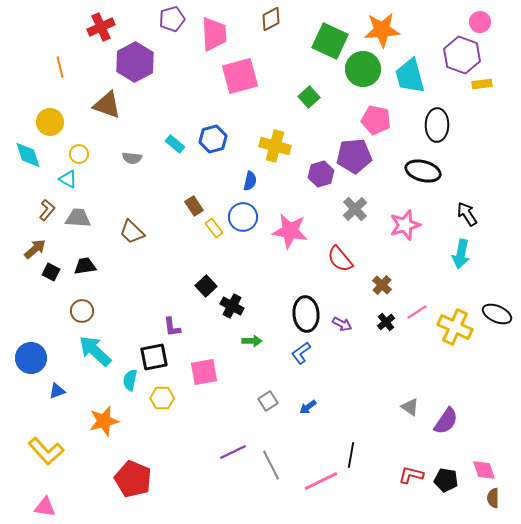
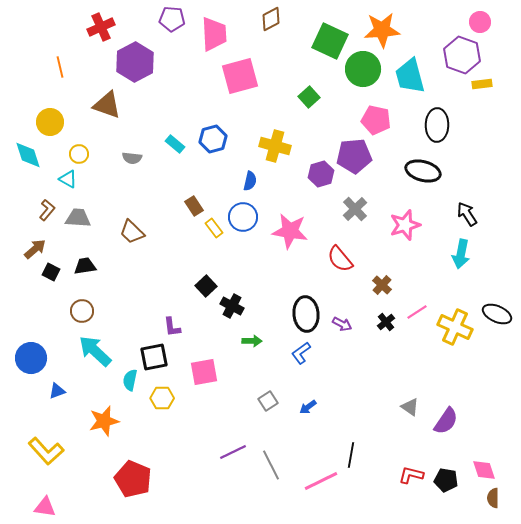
purple pentagon at (172, 19): rotated 20 degrees clockwise
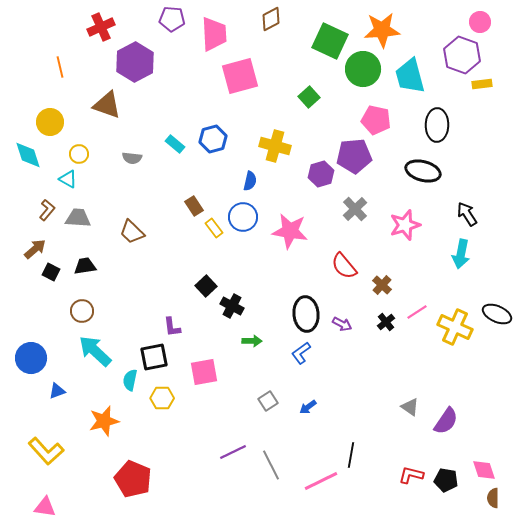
red semicircle at (340, 259): moved 4 px right, 7 px down
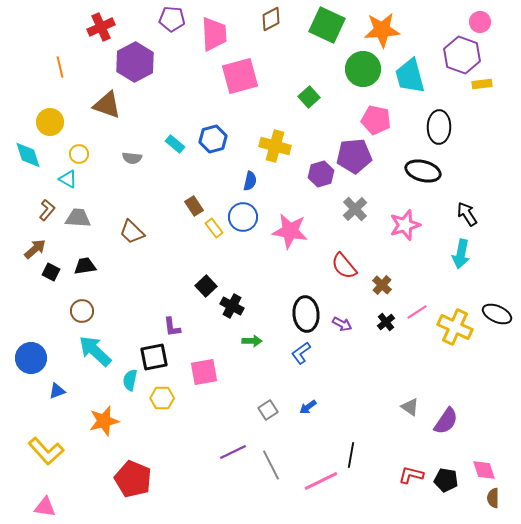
green square at (330, 41): moved 3 px left, 16 px up
black ellipse at (437, 125): moved 2 px right, 2 px down
gray square at (268, 401): moved 9 px down
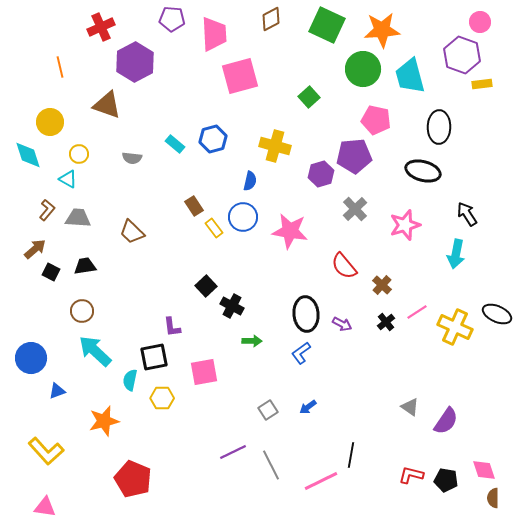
cyan arrow at (461, 254): moved 5 px left
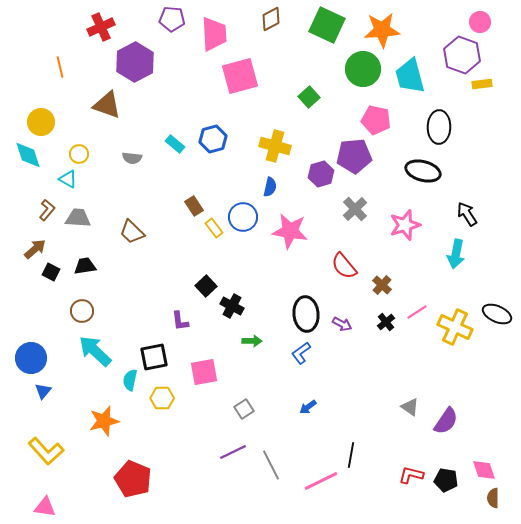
yellow circle at (50, 122): moved 9 px left
blue semicircle at (250, 181): moved 20 px right, 6 px down
purple L-shape at (172, 327): moved 8 px right, 6 px up
blue triangle at (57, 391): moved 14 px left; rotated 30 degrees counterclockwise
gray square at (268, 410): moved 24 px left, 1 px up
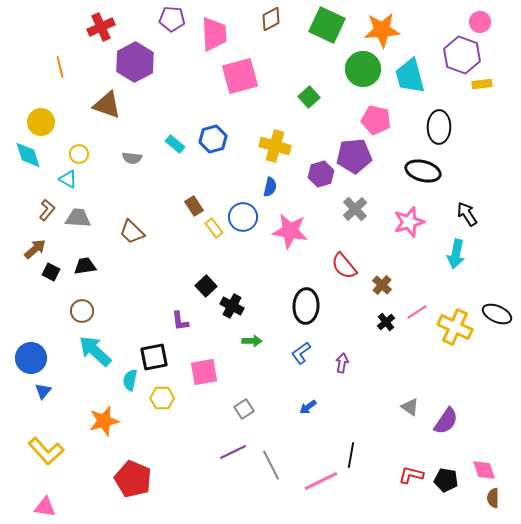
pink star at (405, 225): moved 4 px right, 3 px up
black ellipse at (306, 314): moved 8 px up; rotated 8 degrees clockwise
purple arrow at (342, 324): moved 39 px down; rotated 108 degrees counterclockwise
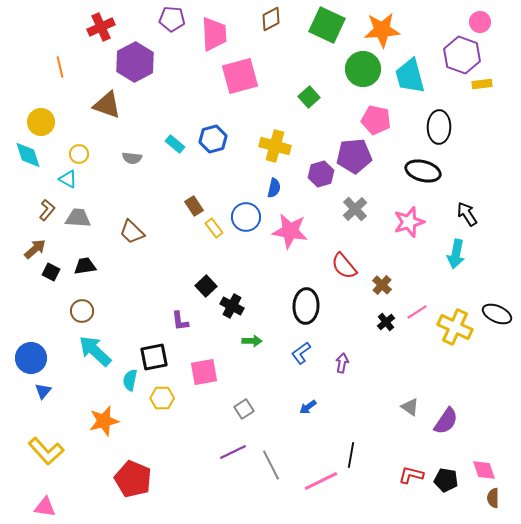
blue semicircle at (270, 187): moved 4 px right, 1 px down
blue circle at (243, 217): moved 3 px right
